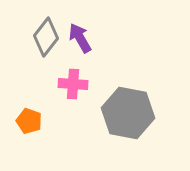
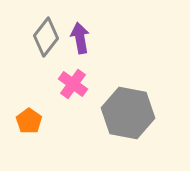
purple arrow: rotated 20 degrees clockwise
pink cross: rotated 32 degrees clockwise
orange pentagon: rotated 15 degrees clockwise
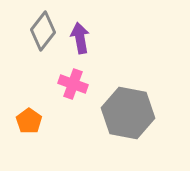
gray diamond: moved 3 px left, 6 px up
pink cross: rotated 16 degrees counterclockwise
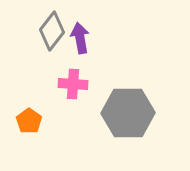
gray diamond: moved 9 px right
pink cross: rotated 16 degrees counterclockwise
gray hexagon: rotated 12 degrees counterclockwise
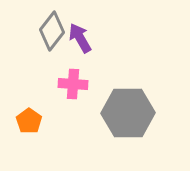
purple arrow: rotated 20 degrees counterclockwise
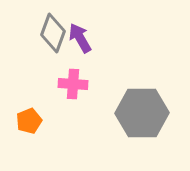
gray diamond: moved 1 px right, 2 px down; rotated 18 degrees counterclockwise
gray hexagon: moved 14 px right
orange pentagon: rotated 15 degrees clockwise
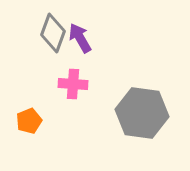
gray hexagon: rotated 9 degrees clockwise
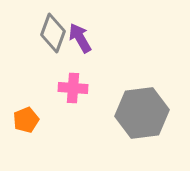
pink cross: moved 4 px down
gray hexagon: rotated 15 degrees counterclockwise
orange pentagon: moved 3 px left, 1 px up
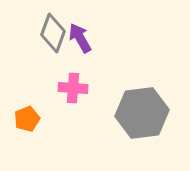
orange pentagon: moved 1 px right, 1 px up
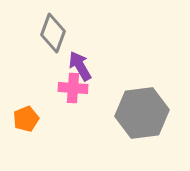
purple arrow: moved 28 px down
orange pentagon: moved 1 px left
